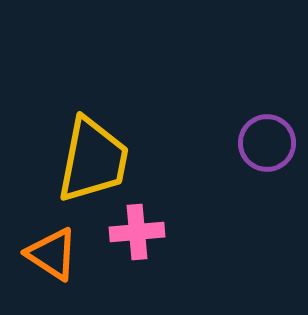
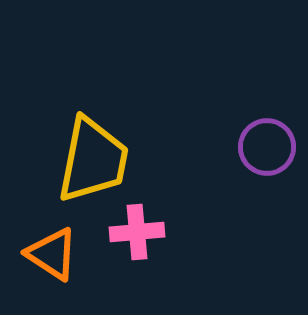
purple circle: moved 4 px down
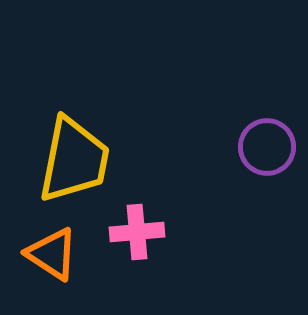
yellow trapezoid: moved 19 px left
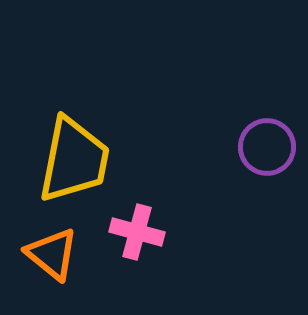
pink cross: rotated 20 degrees clockwise
orange triangle: rotated 6 degrees clockwise
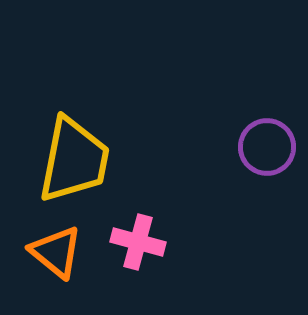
pink cross: moved 1 px right, 10 px down
orange triangle: moved 4 px right, 2 px up
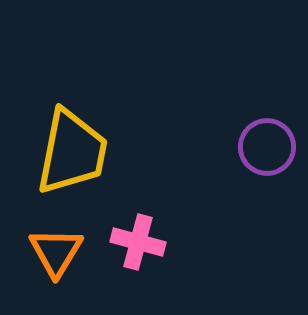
yellow trapezoid: moved 2 px left, 8 px up
orange triangle: rotated 22 degrees clockwise
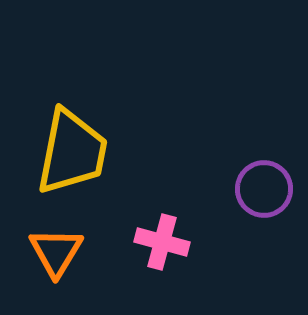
purple circle: moved 3 px left, 42 px down
pink cross: moved 24 px right
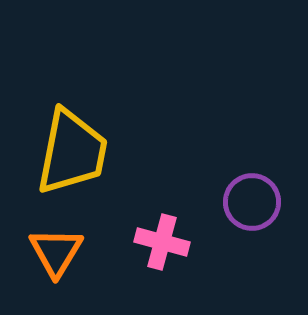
purple circle: moved 12 px left, 13 px down
